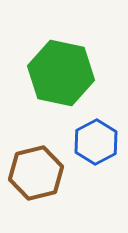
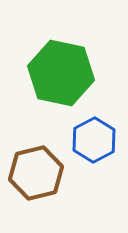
blue hexagon: moved 2 px left, 2 px up
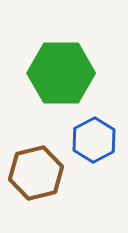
green hexagon: rotated 12 degrees counterclockwise
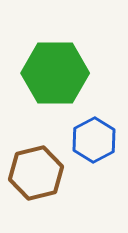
green hexagon: moved 6 px left
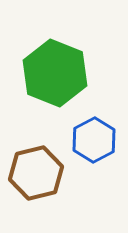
green hexagon: rotated 22 degrees clockwise
